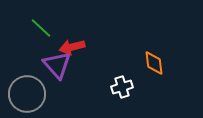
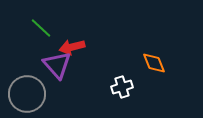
orange diamond: rotated 15 degrees counterclockwise
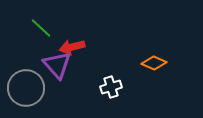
orange diamond: rotated 45 degrees counterclockwise
white cross: moved 11 px left
gray circle: moved 1 px left, 6 px up
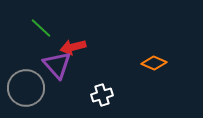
red arrow: moved 1 px right
white cross: moved 9 px left, 8 px down
